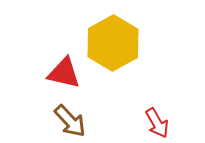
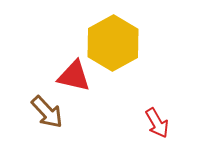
red triangle: moved 10 px right, 3 px down
brown arrow: moved 23 px left, 9 px up
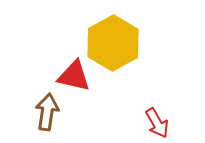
brown arrow: rotated 129 degrees counterclockwise
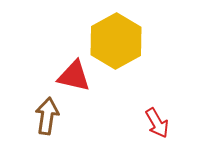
yellow hexagon: moved 3 px right, 2 px up
brown arrow: moved 4 px down
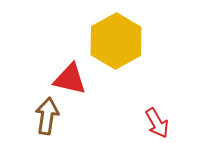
red triangle: moved 4 px left, 3 px down
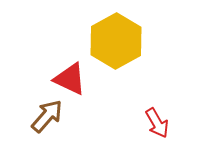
red triangle: rotated 12 degrees clockwise
brown arrow: rotated 33 degrees clockwise
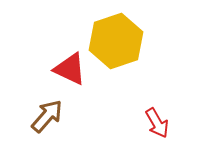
yellow hexagon: rotated 10 degrees clockwise
red triangle: moved 10 px up
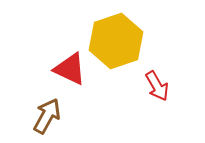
brown arrow: rotated 12 degrees counterclockwise
red arrow: moved 37 px up
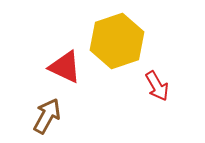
yellow hexagon: moved 1 px right
red triangle: moved 5 px left, 2 px up
